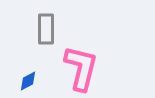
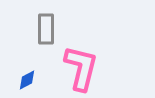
blue diamond: moved 1 px left, 1 px up
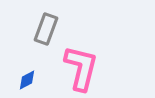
gray rectangle: rotated 20 degrees clockwise
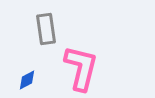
gray rectangle: rotated 28 degrees counterclockwise
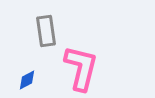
gray rectangle: moved 2 px down
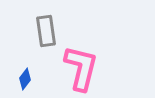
blue diamond: moved 2 px left, 1 px up; rotated 25 degrees counterclockwise
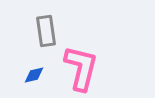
blue diamond: moved 9 px right, 4 px up; rotated 40 degrees clockwise
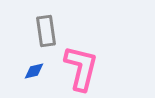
blue diamond: moved 4 px up
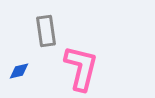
blue diamond: moved 15 px left
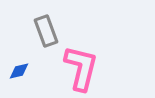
gray rectangle: rotated 12 degrees counterclockwise
